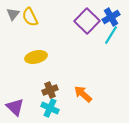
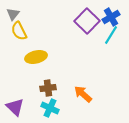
yellow semicircle: moved 11 px left, 14 px down
brown cross: moved 2 px left, 2 px up; rotated 14 degrees clockwise
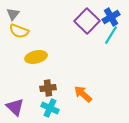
yellow semicircle: rotated 42 degrees counterclockwise
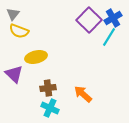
blue cross: moved 2 px right, 1 px down
purple square: moved 2 px right, 1 px up
cyan line: moved 2 px left, 2 px down
purple triangle: moved 1 px left, 33 px up
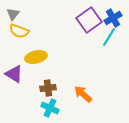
purple square: rotated 10 degrees clockwise
purple triangle: rotated 12 degrees counterclockwise
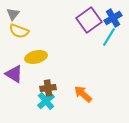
cyan cross: moved 4 px left, 7 px up; rotated 24 degrees clockwise
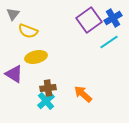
yellow semicircle: moved 9 px right
cyan line: moved 5 px down; rotated 24 degrees clockwise
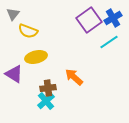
orange arrow: moved 9 px left, 17 px up
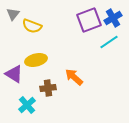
purple square: rotated 15 degrees clockwise
yellow semicircle: moved 4 px right, 5 px up
yellow ellipse: moved 3 px down
cyan cross: moved 19 px left, 4 px down
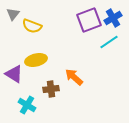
brown cross: moved 3 px right, 1 px down
cyan cross: rotated 18 degrees counterclockwise
